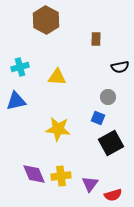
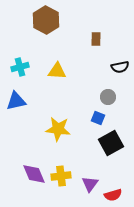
yellow triangle: moved 6 px up
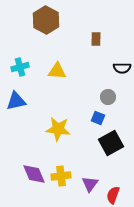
black semicircle: moved 2 px right, 1 px down; rotated 12 degrees clockwise
red semicircle: rotated 126 degrees clockwise
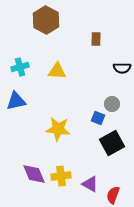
gray circle: moved 4 px right, 7 px down
black square: moved 1 px right
purple triangle: rotated 36 degrees counterclockwise
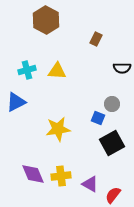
brown rectangle: rotated 24 degrees clockwise
cyan cross: moved 7 px right, 3 px down
blue triangle: moved 1 px down; rotated 15 degrees counterclockwise
yellow star: rotated 15 degrees counterclockwise
purple diamond: moved 1 px left
red semicircle: rotated 18 degrees clockwise
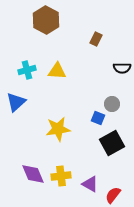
blue triangle: rotated 15 degrees counterclockwise
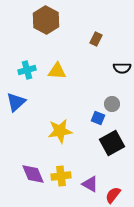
yellow star: moved 2 px right, 2 px down
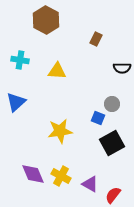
cyan cross: moved 7 px left, 10 px up; rotated 24 degrees clockwise
yellow cross: rotated 36 degrees clockwise
